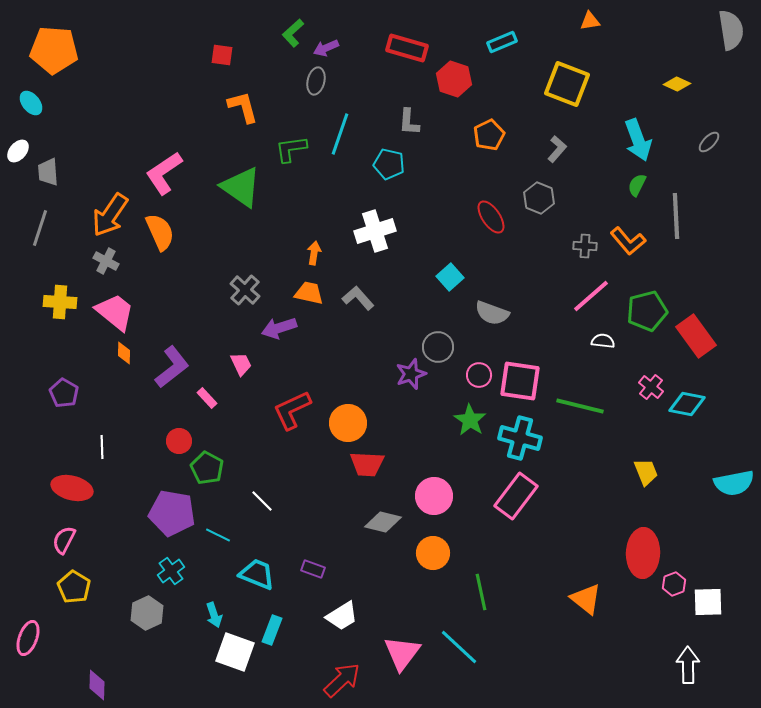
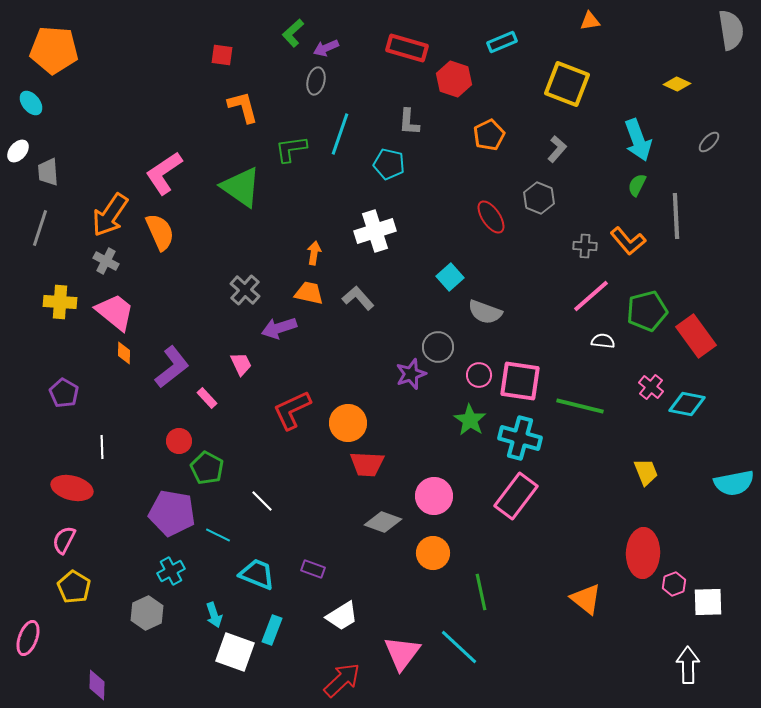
gray semicircle at (492, 313): moved 7 px left, 1 px up
gray diamond at (383, 522): rotated 6 degrees clockwise
cyan cross at (171, 571): rotated 8 degrees clockwise
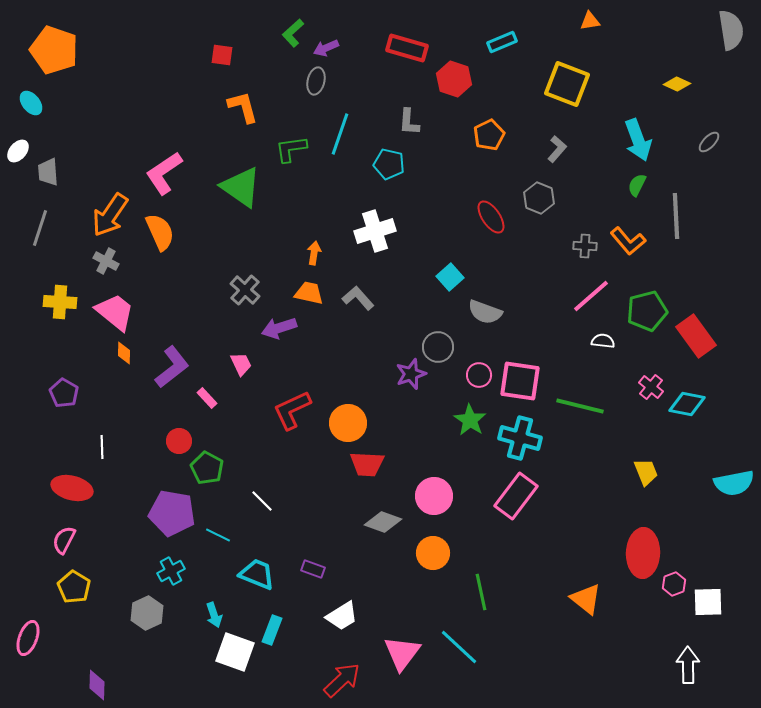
orange pentagon at (54, 50): rotated 15 degrees clockwise
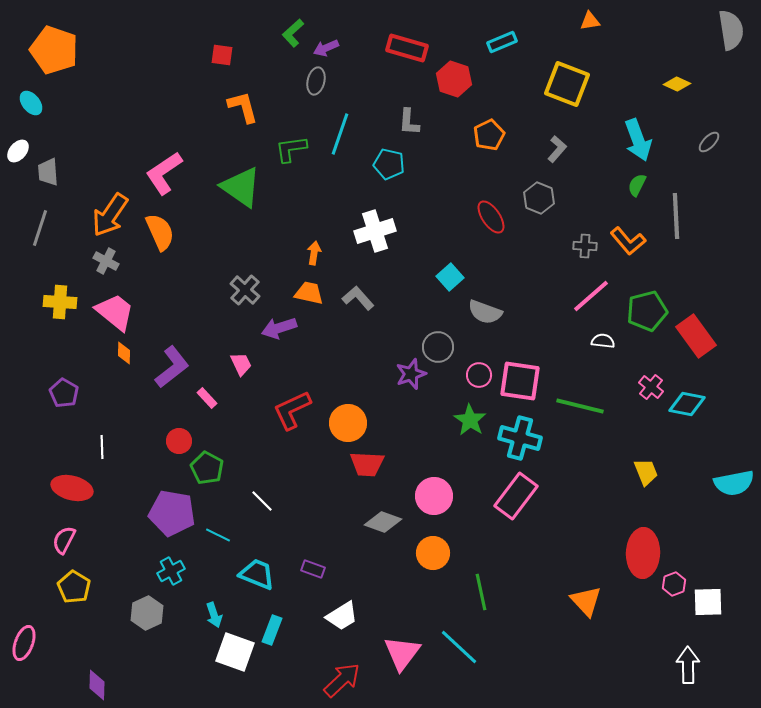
orange triangle at (586, 599): moved 2 px down; rotated 8 degrees clockwise
pink ellipse at (28, 638): moved 4 px left, 5 px down
